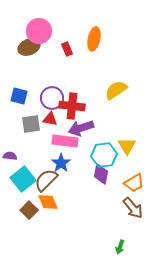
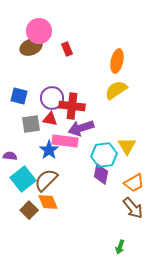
orange ellipse: moved 23 px right, 22 px down
brown ellipse: moved 2 px right
blue star: moved 12 px left, 13 px up
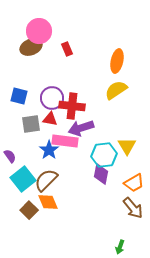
purple semicircle: rotated 48 degrees clockwise
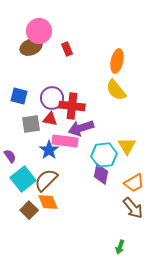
yellow semicircle: rotated 95 degrees counterclockwise
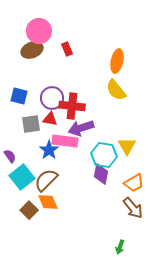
brown ellipse: moved 1 px right, 3 px down
cyan hexagon: rotated 15 degrees clockwise
cyan square: moved 1 px left, 2 px up
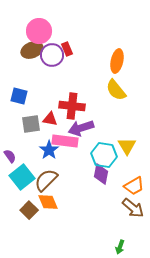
purple circle: moved 43 px up
orange trapezoid: moved 3 px down
brown arrow: rotated 10 degrees counterclockwise
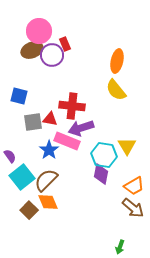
red rectangle: moved 2 px left, 5 px up
gray square: moved 2 px right, 2 px up
pink rectangle: moved 2 px right; rotated 15 degrees clockwise
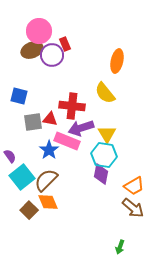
yellow semicircle: moved 11 px left, 3 px down
yellow triangle: moved 20 px left, 12 px up
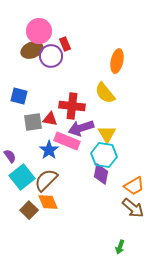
purple circle: moved 1 px left, 1 px down
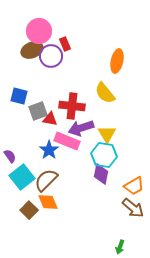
gray square: moved 5 px right, 11 px up; rotated 12 degrees counterclockwise
